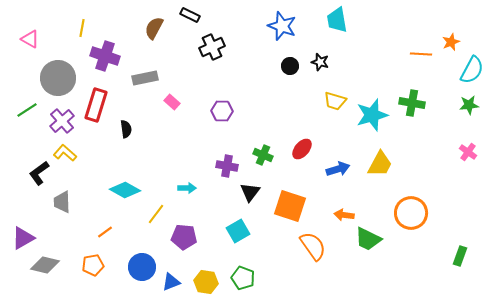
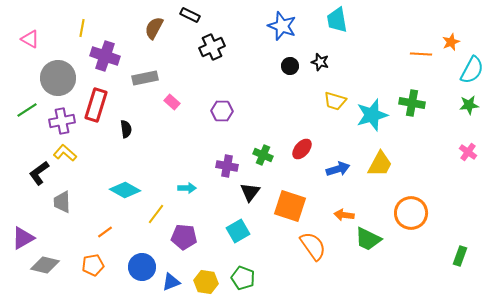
purple cross at (62, 121): rotated 30 degrees clockwise
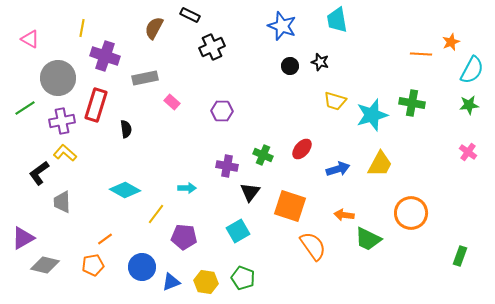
green line at (27, 110): moved 2 px left, 2 px up
orange line at (105, 232): moved 7 px down
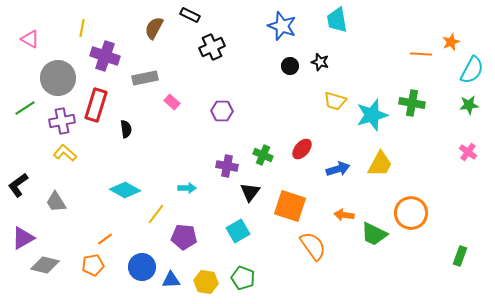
black L-shape at (39, 173): moved 21 px left, 12 px down
gray trapezoid at (62, 202): moved 6 px left; rotated 30 degrees counterclockwise
green trapezoid at (368, 239): moved 6 px right, 5 px up
blue triangle at (171, 282): moved 2 px up; rotated 18 degrees clockwise
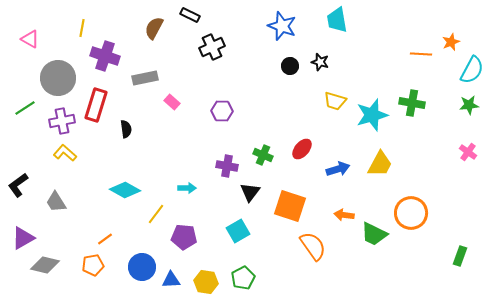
green pentagon at (243, 278): rotated 25 degrees clockwise
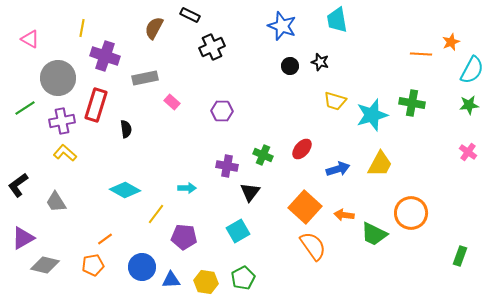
orange square at (290, 206): moved 15 px right, 1 px down; rotated 24 degrees clockwise
